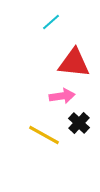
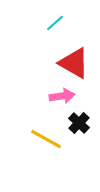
cyan line: moved 4 px right, 1 px down
red triangle: rotated 24 degrees clockwise
yellow line: moved 2 px right, 4 px down
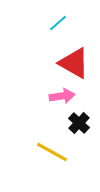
cyan line: moved 3 px right
yellow line: moved 6 px right, 13 px down
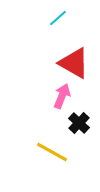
cyan line: moved 5 px up
pink arrow: rotated 60 degrees counterclockwise
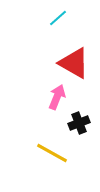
pink arrow: moved 5 px left, 1 px down
black cross: rotated 25 degrees clockwise
yellow line: moved 1 px down
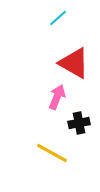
black cross: rotated 10 degrees clockwise
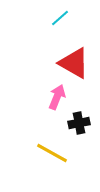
cyan line: moved 2 px right
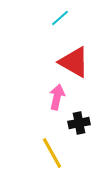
red triangle: moved 1 px up
pink arrow: rotated 10 degrees counterclockwise
yellow line: rotated 32 degrees clockwise
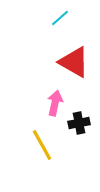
pink arrow: moved 2 px left, 6 px down
yellow line: moved 10 px left, 8 px up
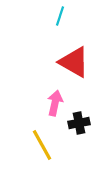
cyan line: moved 2 px up; rotated 30 degrees counterclockwise
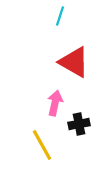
black cross: moved 1 px down
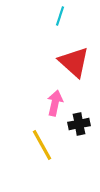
red triangle: rotated 12 degrees clockwise
